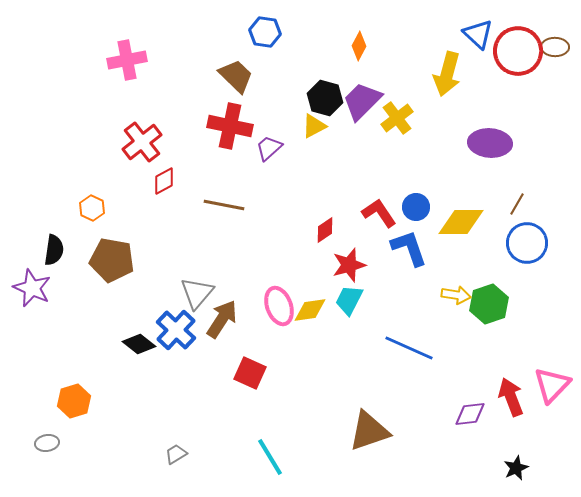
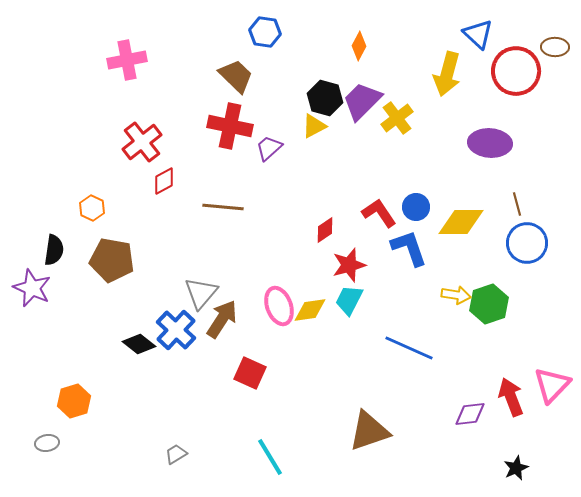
red circle at (518, 51): moved 2 px left, 20 px down
brown line at (517, 204): rotated 45 degrees counterclockwise
brown line at (224, 205): moved 1 px left, 2 px down; rotated 6 degrees counterclockwise
gray triangle at (197, 293): moved 4 px right
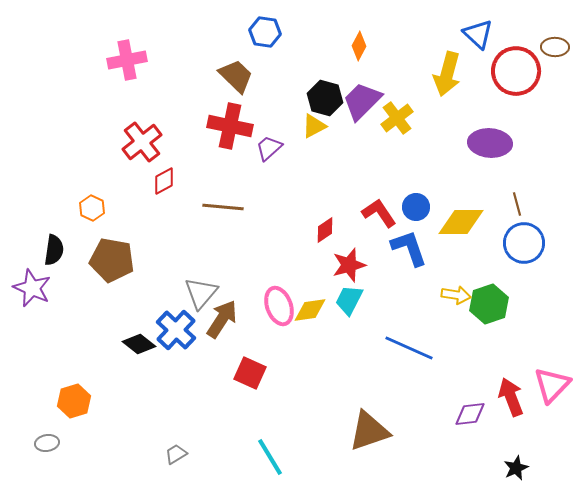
blue circle at (527, 243): moved 3 px left
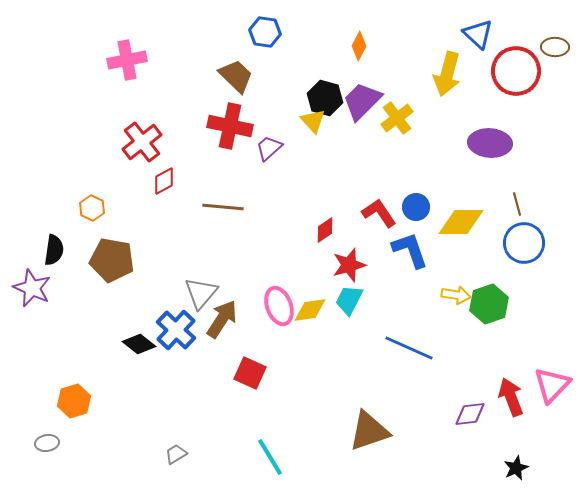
yellow triangle at (314, 126): moved 1 px left, 5 px up; rotated 44 degrees counterclockwise
blue L-shape at (409, 248): moved 1 px right, 2 px down
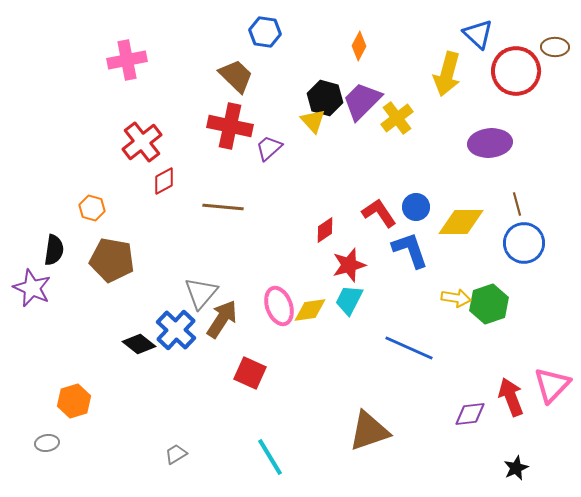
purple ellipse at (490, 143): rotated 9 degrees counterclockwise
orange hexagon at (92, 208): rotated 10 degrees counterclockwise
yellow arrow at (456, 295): moved 3 px down
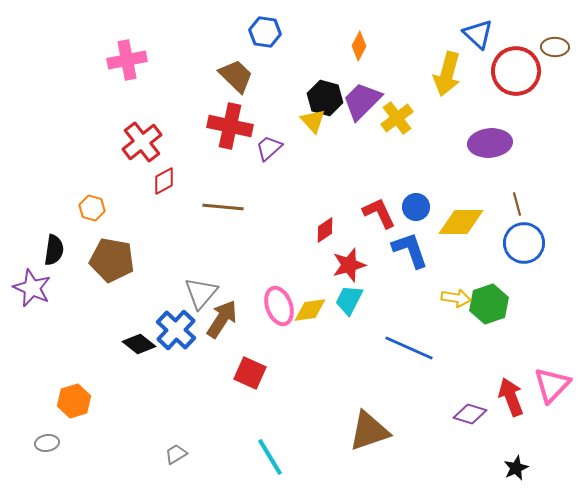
red L-shape at (379, 213): rotated 9 degrees clockwise
purple diamond at (470, 414): rotated 24 degrees clockwise
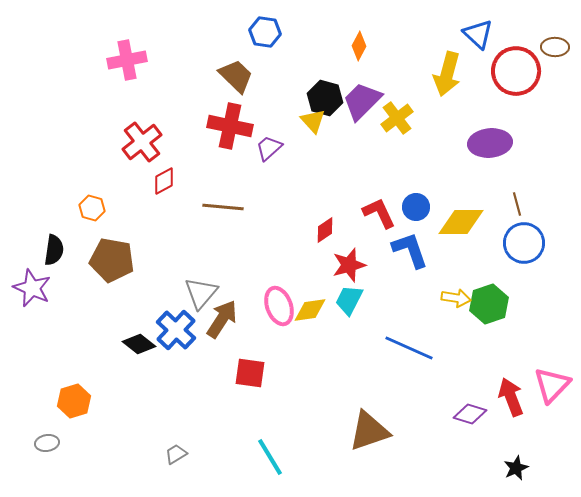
red square at (250, 373): rotated 16 degrees counterclockwise
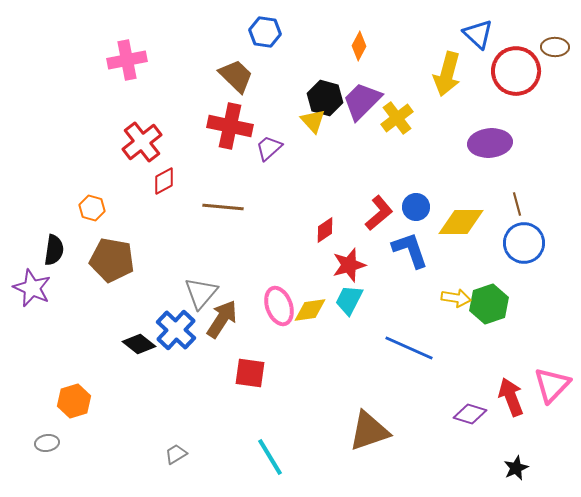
red L-shape at (379, 213): rotated 75 degrees clockwise
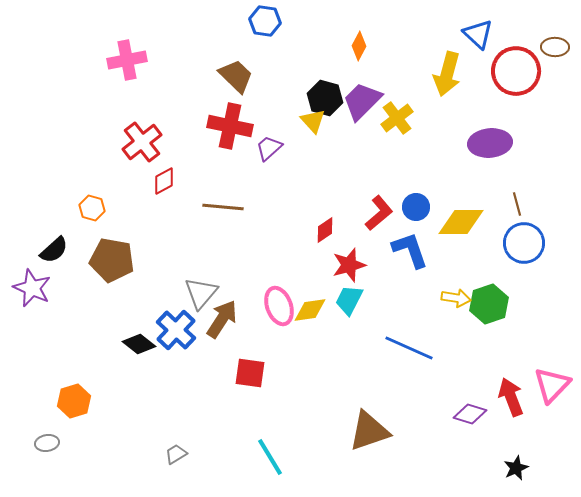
blue hexagon at (265, 32): moved 11 px up
black semicircle at (54, 250): rotated 40 degrees clockwise
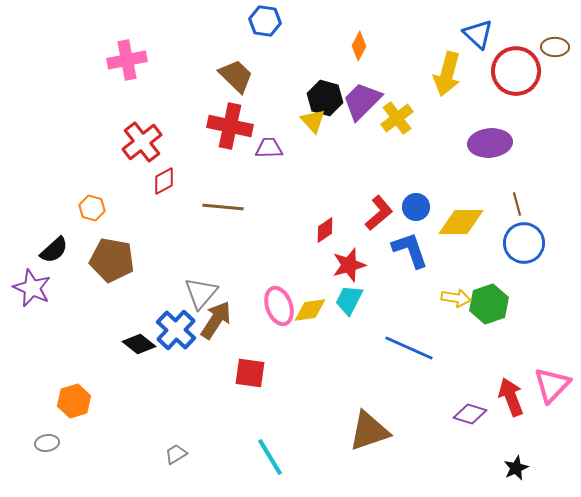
purple trapezoid at (269, 148): rotated 40 degrees clockwise
brown arrow at (222, 319): moved 6 px left, 1 px down
